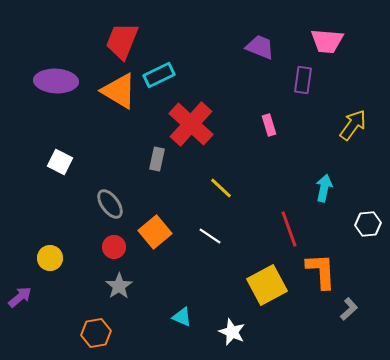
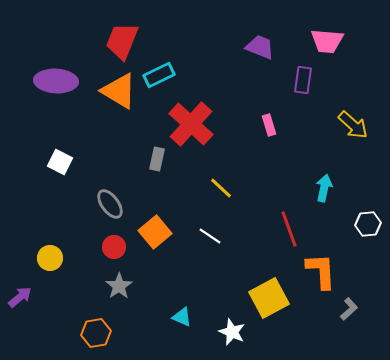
yellow arrow: rotated 96 degrees clockwise
yellow square: moved 2 px right, 13 px down
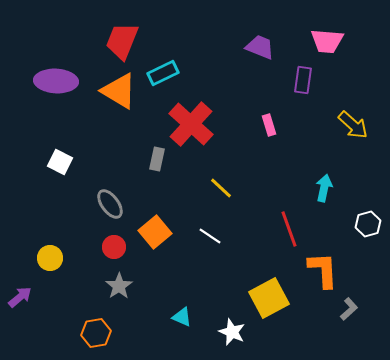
cyan rectangle: moved 4 px right, 2 px up
white hexagon: rotated 10 degrees counterclockwise
orange L-shape: moved 2 px right, 1 px up
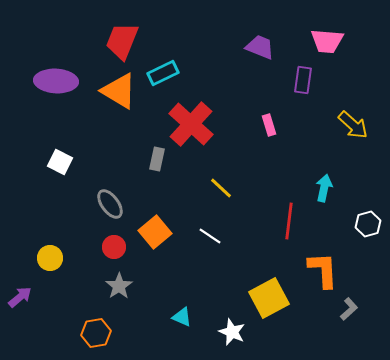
red line: moved 8 px up; rotated 27 degrees clockwise
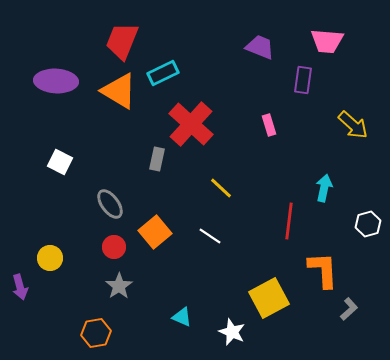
purple arrow: moved 10 px up; rotated 115 degrees clockwise
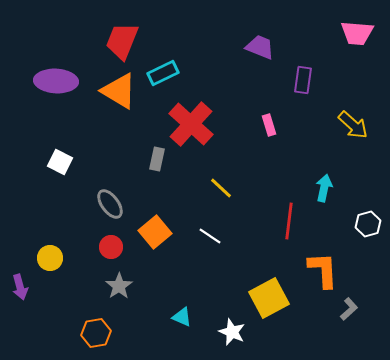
pink trapezoid: moved 30 px right, 8 px up
red circle: moved 3 px left
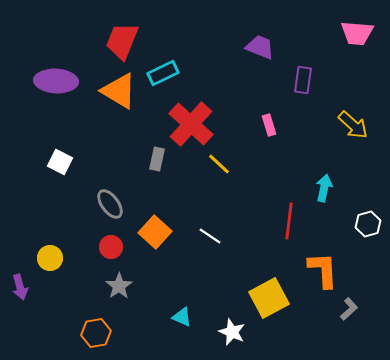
yellow line: moved 2 px left, 24 px up
orange square: rotated 8 degrees counterclockwise
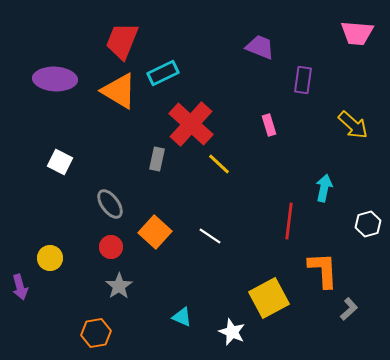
purple ellipse: moved 1 px left, 2 px up
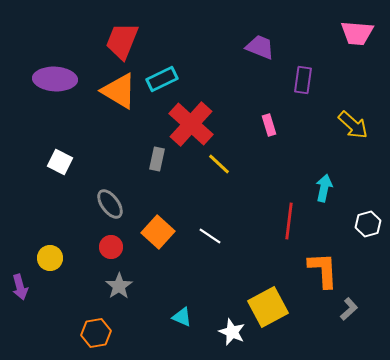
cyan rectangle: moved 1 px left, 6 px down
orange square: moved 3 px right
yellow square: moved 1 px left, 9 px down
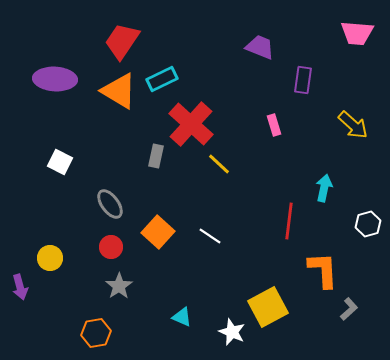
red trapezoid: rotated 12 degrees clockwise
pink rectangle: moved 5 px right
gray rectangle: moved 1 px left, 3 px up
